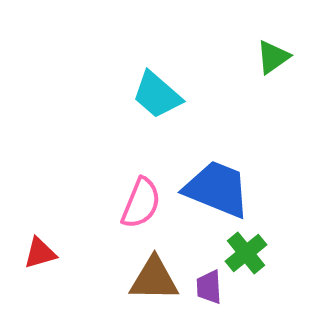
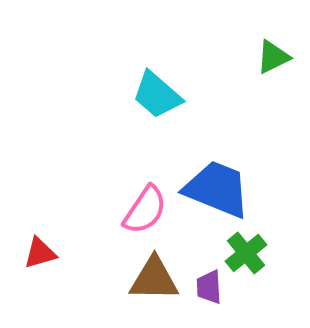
green triangle: rotated 9 degrees clockwise
pink semicircle: moved 4 px right, 7 px down; rotated 12 degrees clockwise
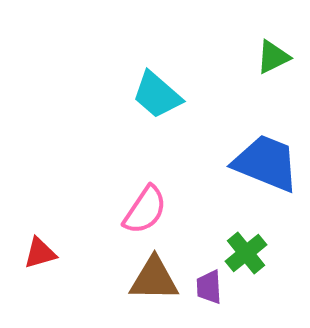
blue trapezoid: moved 49 px right, 26 px up
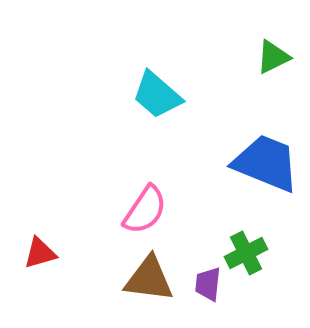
green cross: rotated 12 degrees clockwise
brown triangle: moved 5 px left; rotated 6 degrees clockwise
purple trapezoid: moved 1 px left, 3 px up; rotated 9 degrees clockwise
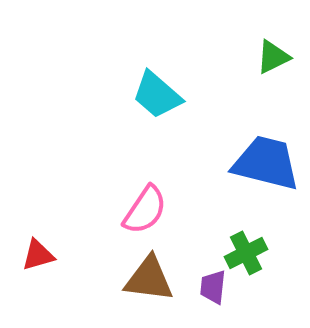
blue trapezoid: rotated 8 degrees counterclockwise
red triangle: moved 2 px left, 2 px down
purple trapezoid: moved 5 px right, 3 px down
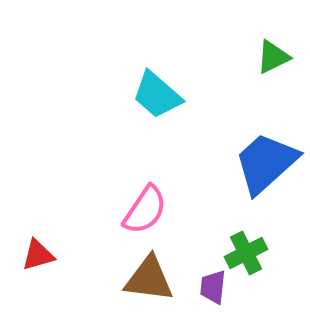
blue trapezoid: rotated 56 degrees counterclockwise
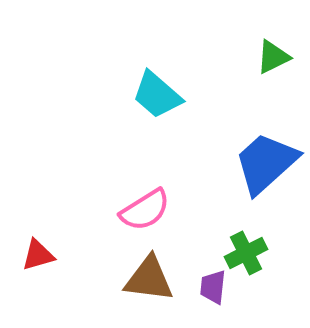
pink semicircle: rotated 24 degrees clockwise
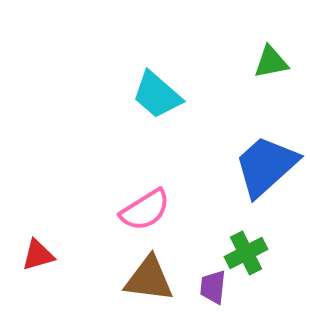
green triangle: moved 2 px left, 5 px down; rotated 15 degrees clockwise
blue trapezoid: moved 3 px down
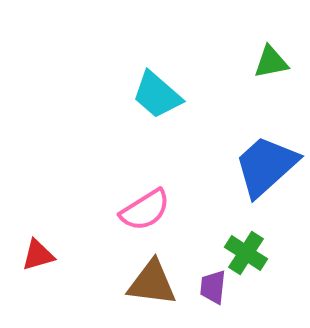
green cross: rotated 30 degrees counterclockwise
brown triangle: moved 3 px right, 4 px down
